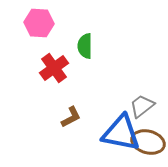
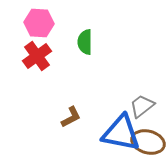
green semicircle: moved 4 px up
red cross: moved 17 px left, 12 px up
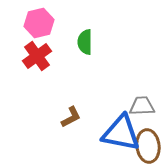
pink hexagon: rotated 16 degrees counterclockwise
gray trapezoid: rotated 36 degrees clockwise
brown ellipse: moved 4 px down; rotated 68 degrees clockwise
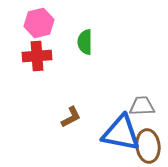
red cross: rotated 32 degrees clockwise
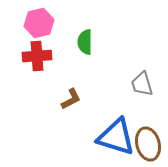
gray trapezoid: moved 22 px up; rotated 104 degrees counterclockwise
brown L-shape: moved 18 px up
blue triangle: moved 5 px left, 4 px down; rotated 6 degrees clockwise
brown ellipse: moved 2 px up; rotated 8 degrees counterclockwise
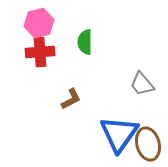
red cross: moved 3 px right, 4 px up
gray trapezoid: rotated 24 degrees counterclockwise
blue triangle: moved 3 px right, 3 px up; rotated 48 degrees clockwise
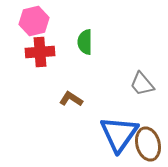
pink hexagon: moved 5 px left, 2 px up
brown L-shape: rotated 120 degrees counterclockwise
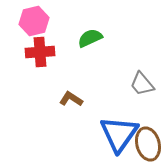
green semicircle: moved 5 px right, 4 px up; rotated 65 degrees clockwise
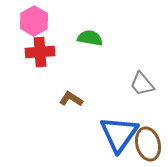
pink hexagon: rotated 16 degrees counterclockwise
green semicircle: rotated 35 degrees clockwise
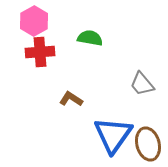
blue triangle: moved 6 px left, 1 px down
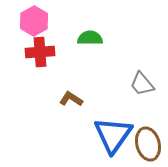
green semicircle: rotated 10 degrees counterclockwise
